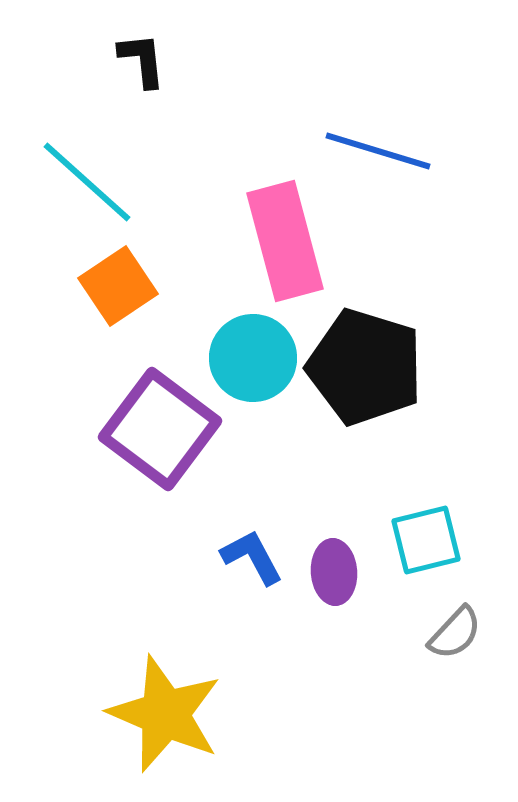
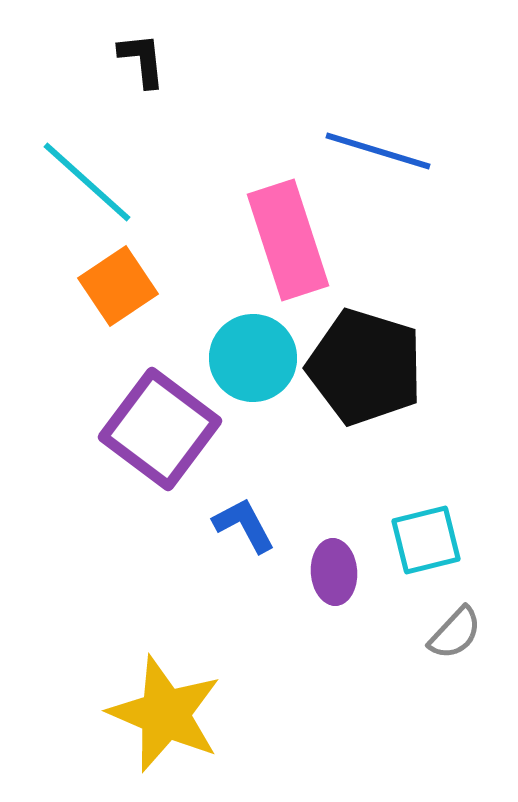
pink rectangle: moved 3 px right, 1 px up; rotated 3 degrees counterclockwise
blue L-shape: moved 8 px left, 32 px up
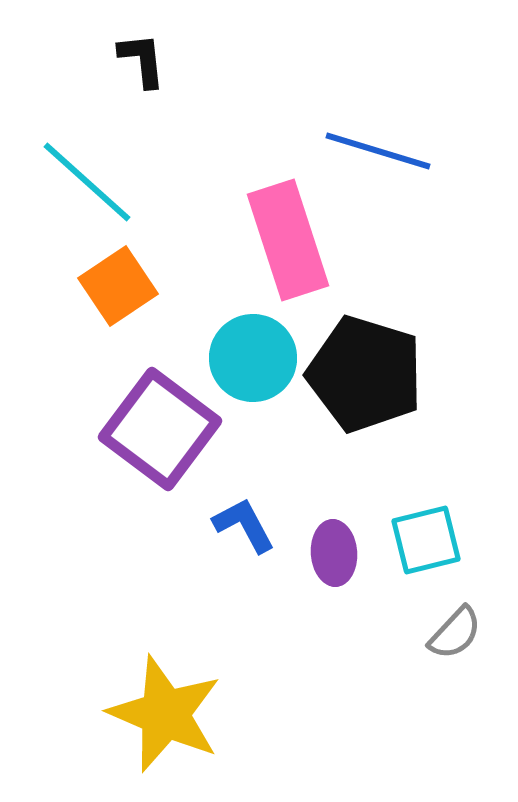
black pentagon: moved 7 px down
purple ellipse: moved 19 px up
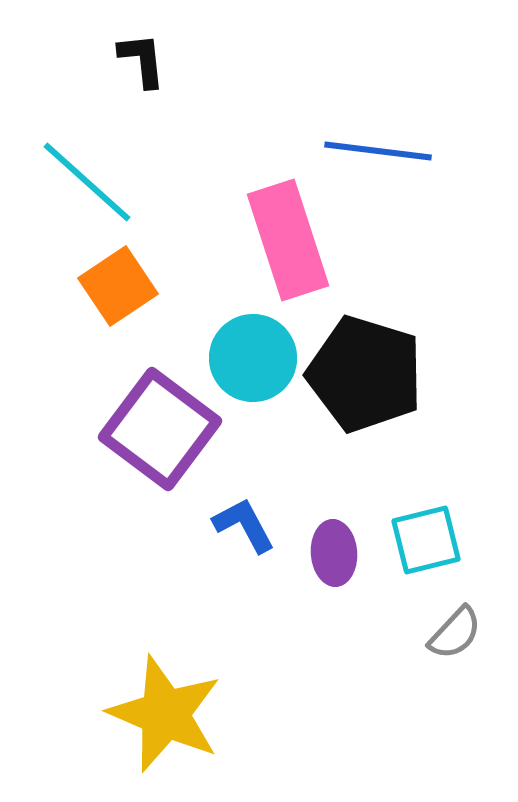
blue line: rotated 10 degrees counterclockwise
